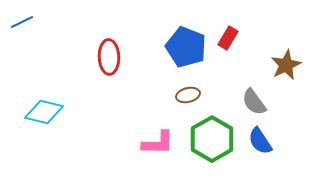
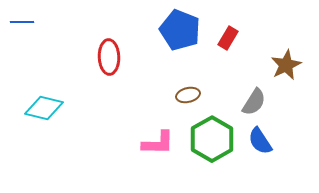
blue line: rotated 25 degrees clockwise
blue pentagon: moved 6 px left, 17 px up
gray semicircle: rotated 112 degrees counterclockwise
cyan diamond: moved 4 px up
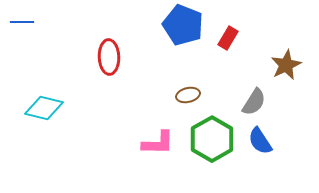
blue pentagon: moved 3 px right, 5 px up
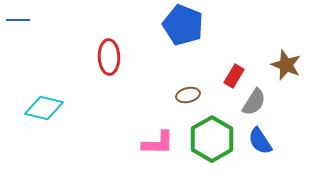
blue line: moved 4 px left, 2 px up
red rectangle: moved 6 px right, 38 px down
brown star: rotated 24 degrees counterclockwise
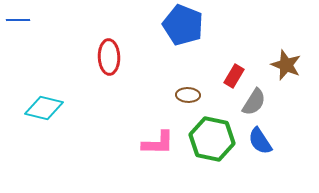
brown ellipse: rotated 15 degrees clockwise
green hexagon: rotated 18 degrees counterclockwise
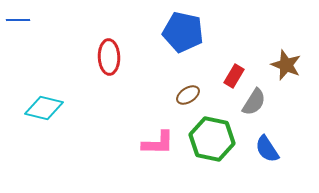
blue pentagon: moved 7 px down; rotated 9 degrees counterclockwise
brown ellipse: rotated 35 degrees counterclockwise
blue semicircle: moved 7 px right, 8 px down
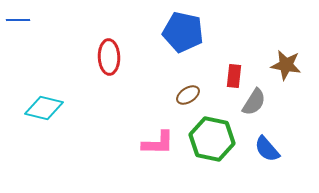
brown star: rotated 12 degrees counterclockwise
red rectangle: rotated 25 degrees counterclockwise
blue semicircle: rotated 8 degrees counterclockwise
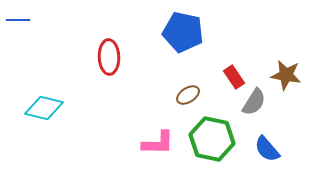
brown star: moved 10 px down
red rectangle: moved 1 px down; rotated 40 degrees counterclockwise
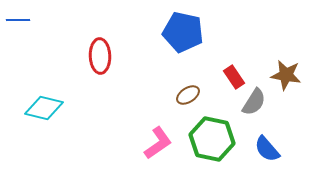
red ellipse: moved 9 px left, 1 px up
pink L-shape: rotated 36 degrees counterclockwise
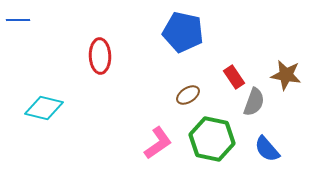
gray semicircle: rotated 12 degrees counterclockwise
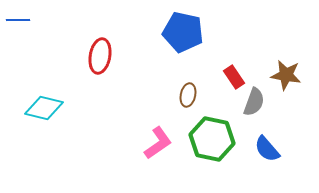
red ellipse: rotated 12 degrees clockwise
brown ellipse: rotated 45 degrees counterclockwise
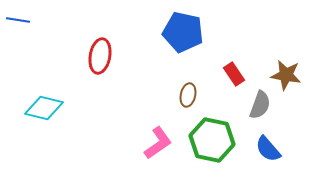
blue line: rotated 10 degrees clockwise
red rectangle: moved 3 px up
gray semicircle: moved 6 px right, 3 px down
green hexagon: moved 1 px down
blue semicircle: moved 1 px right
